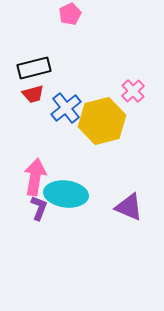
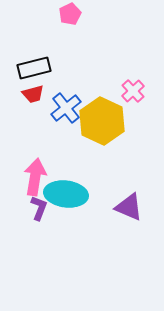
yellow hexagon: rotated 21 degrees counterclockwise
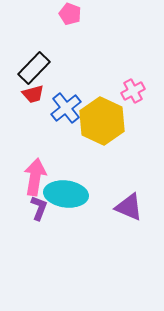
pink pentagon: rotated 25 degrees counterclockwise
black rectangle: rotated 32 degrees counterclockwise
pink cross: rotated 15 degrees clockwise
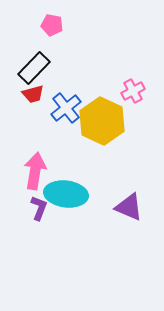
pink pentagon: moved 18 px left, 11 px down; rotated 10 degrees counterclockwise
pink arrow: moved 6 px up
